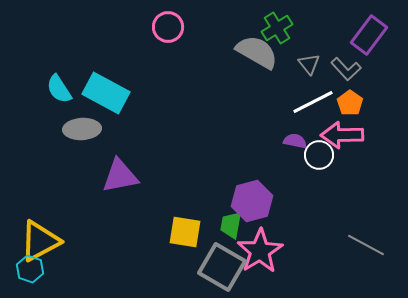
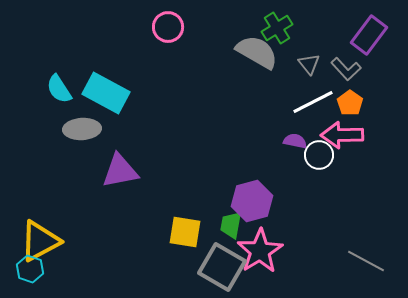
purple triangle: moved 5 px up
gray line: moved 16 px down
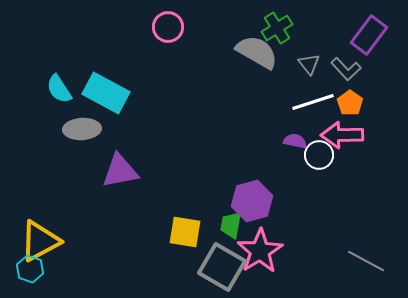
white line: rotated 9 degrees clockwise
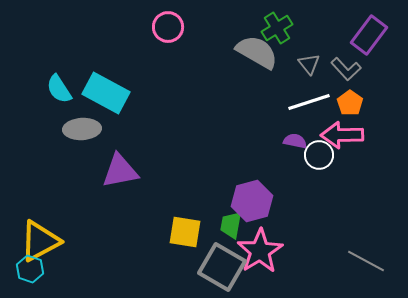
white line: moved 4 px left
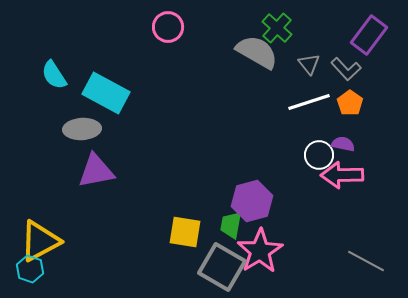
green cross: rotated 16 degrees counterclockwise
cyan semicircle: moved 5 px left, 14 px up
pink arrow: moved 40 px down
purple semicircle: moved 48 px right, 3 px down
purple triangle: moved 24 px left
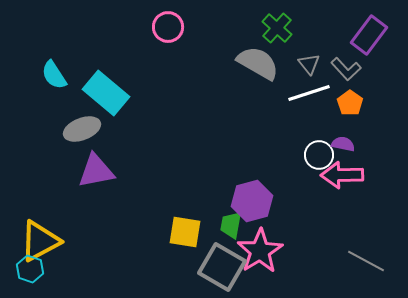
gray semicircle: moved 1 px right, 11 px down
cyan rectangle: rotated 12 degrees clockwise
white line: moved 9 px up
gray ellipse: rotated 18 degrees counterclockwise
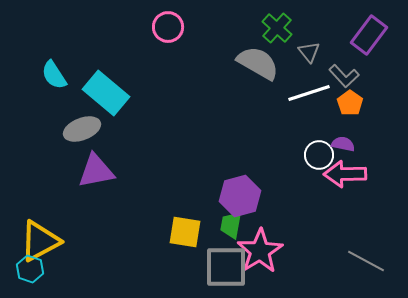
gray triangle: moved 12 px up
gray L-shape: moved 2 px left, 7 px down
pink arrow: moved 3 px right, 1 px up
purple hexagon: moved 12 px left, 5 px up
gray square: moved 4 px right; rotated 30 degrees counterclockwise
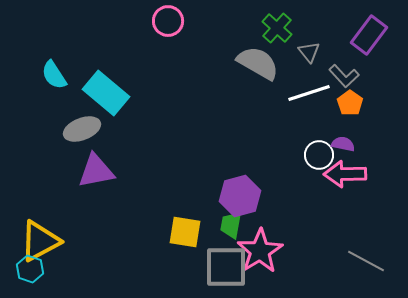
pink circle: moved 6 px up
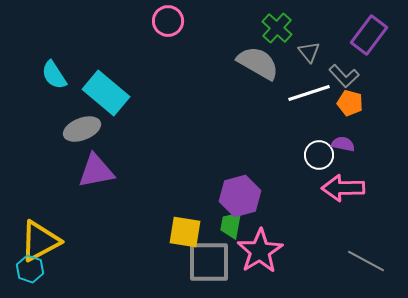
orange pentagon: rotated 20 degrees counterclockwise
pink arrow: moved 2 px left, 14 px down
gray square: moved 17 px left, 5 px up
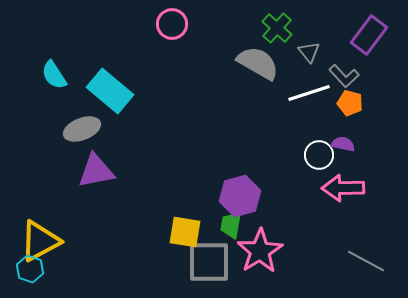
pink circle: moved 4 px right, 3 px down
cyan rectangle: moved 4 px right, 2 px up
